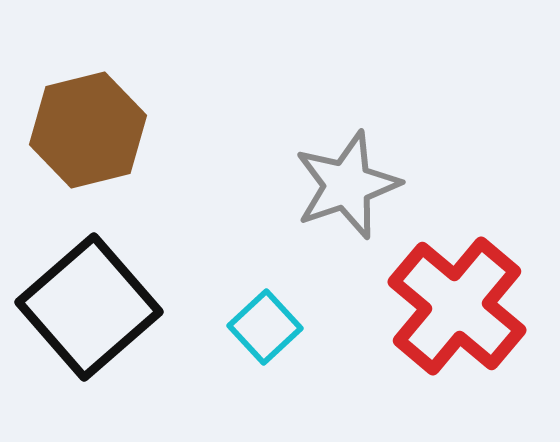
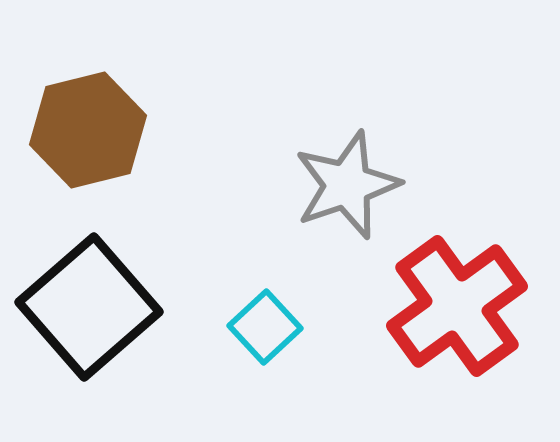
red cross: rotated 14 degrees clockwise
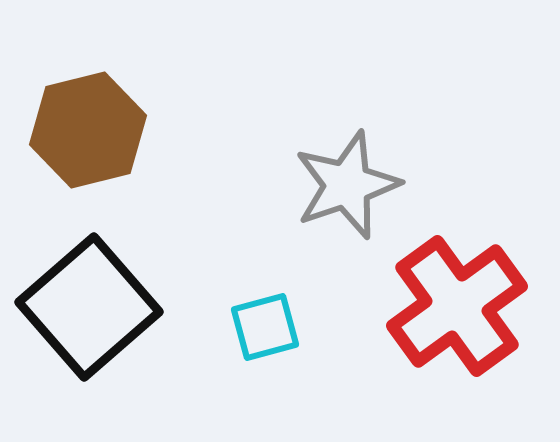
cyan square: rotated 28 degrees clockwise
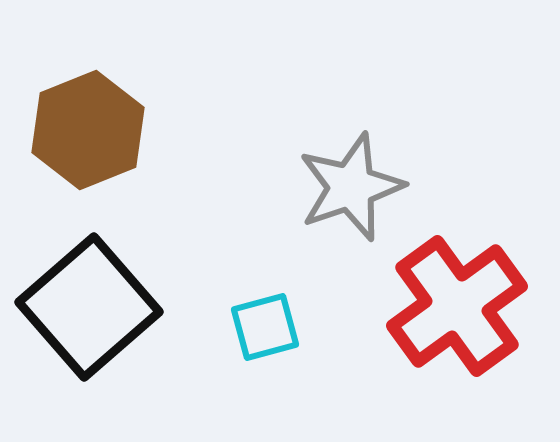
brown hexagon: rotated 8 degrees counterclockwise
gray star: moved 4 px right, 2 px down
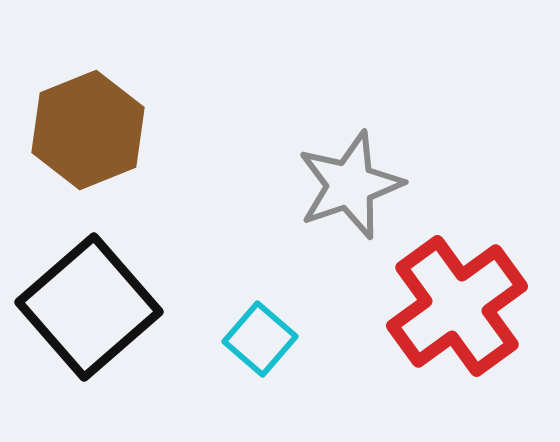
gray star: moved 1 px left, 2 px up
cyan square: moved 5 px left, 12 px down; rotated 34 degrees counterclockwise
